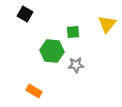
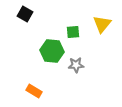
yellow triangle: moved 5 px left
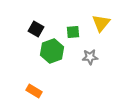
black square: moved 11 px right, 15 px down
yellow triangle: moved 1 px left, 1 px up
green hexagon: rotated 25 degrees counterclockwise
gray star: moved 14 px right, 8 px up
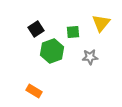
black square: rotated 28 degrees clockwise
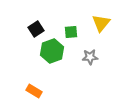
green square: moved 2 px left
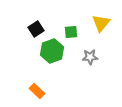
orange rectangle: moved 3 px right; rotated 14 degrees clockwise
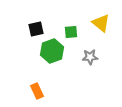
yellow triangle: rotated 30 degrees counterclockwise
black square: rotated 21 degrees clockwise
orange rectangle: rotated 21 degrees clockwise
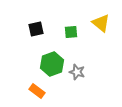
green hexagon: moved 13 px down
gray star: moved 13 px left, 15 px down; rotated 21 degrees clockwise
orange rectangle: rotated 28 degrees counterclockwise
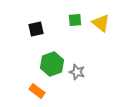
green square: moved 4 px right, 12 px up
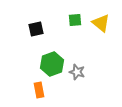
orange rectangle: moved 2 px right, 1 px up; rotated 42 degrees clockwise
